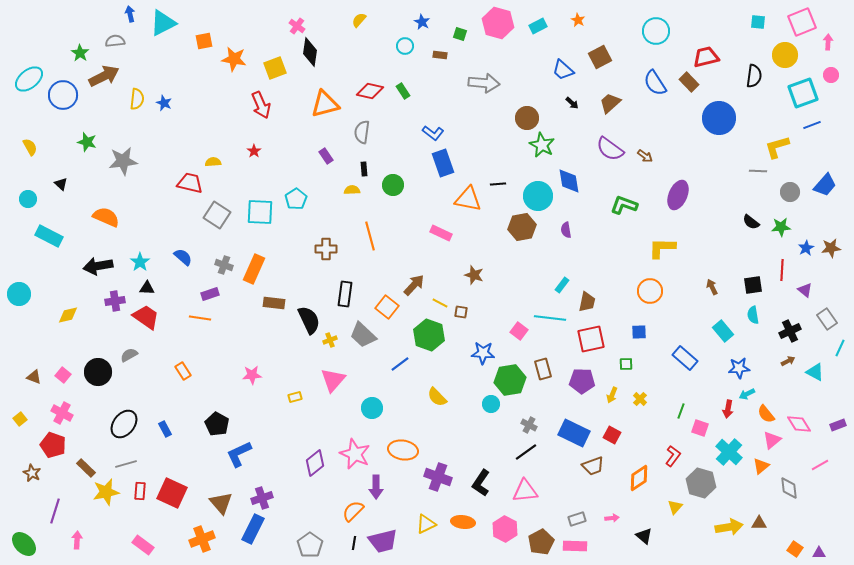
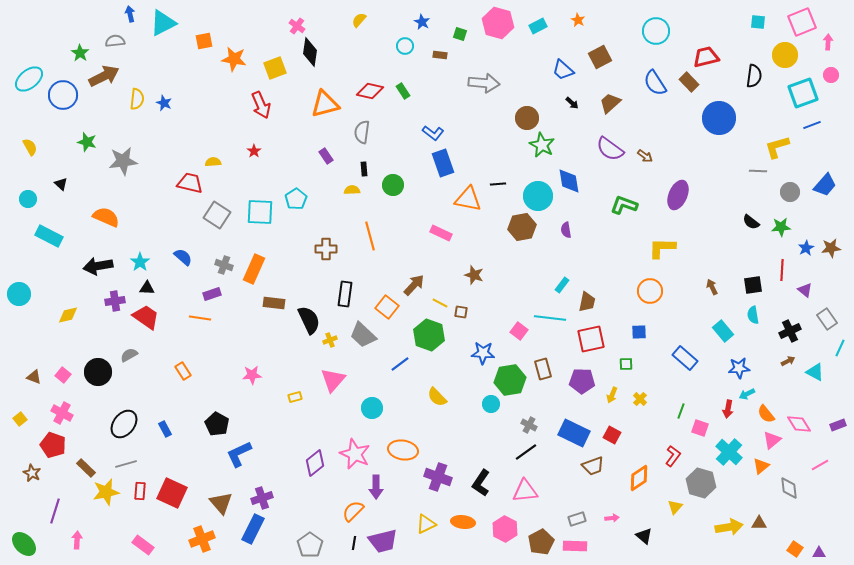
purple rectangle at (210, 294): moved 2 px right
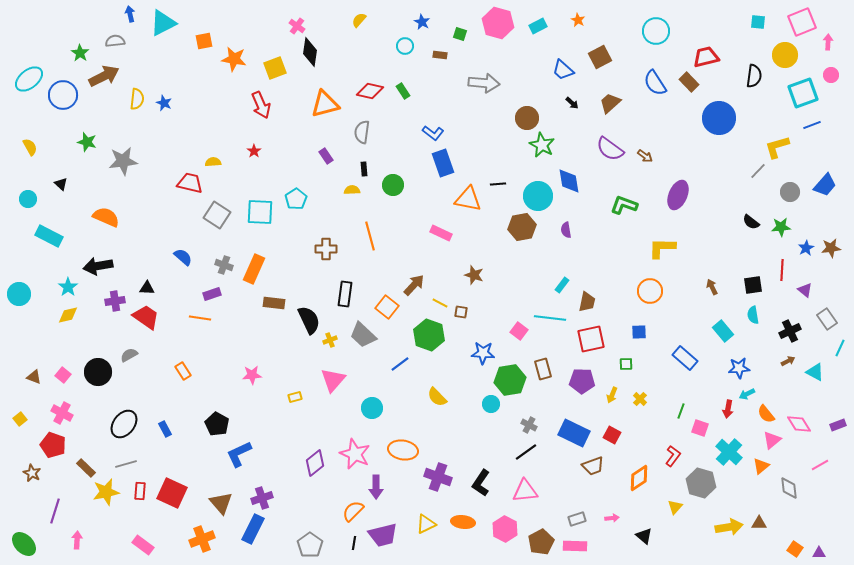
gray line at (758, 171): rotated 48 degrees counterclockwise
cyan star at (140, 262): moved 72 px left, 25 px down
purple trapezoid at (383, 541): moved 6 px up
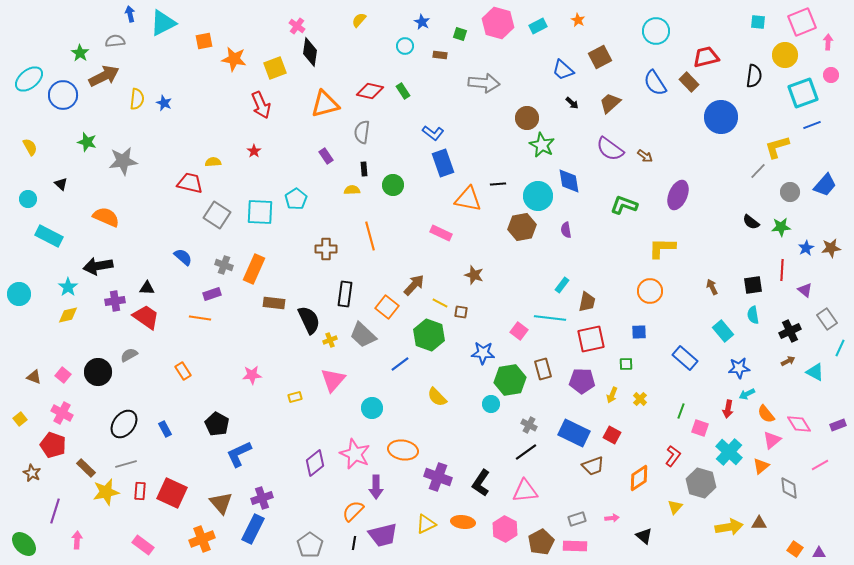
blue circle at (719, 118): moved 2 px right, 1 px up
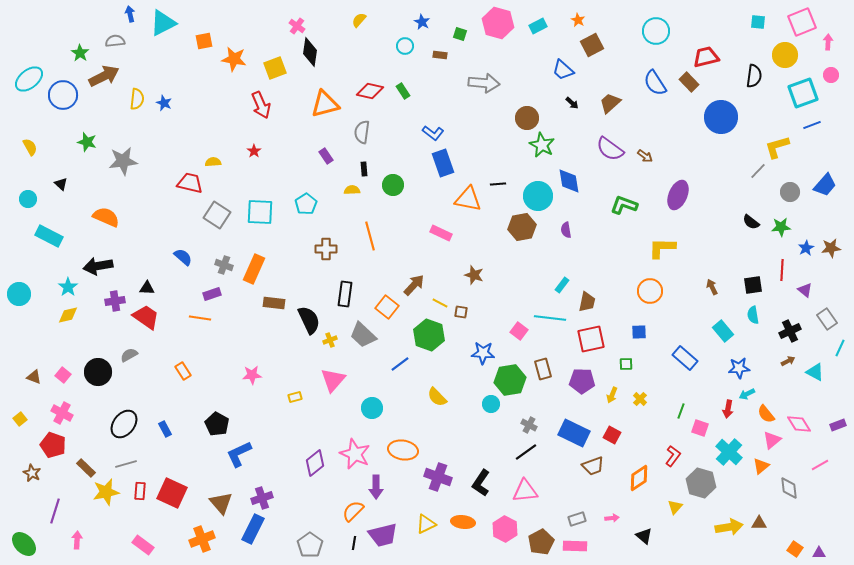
brown square at (600, 57): moved 8 px left, 12 px up
cyan pentagon at (296, 199): moved 10 px right, 5 px down
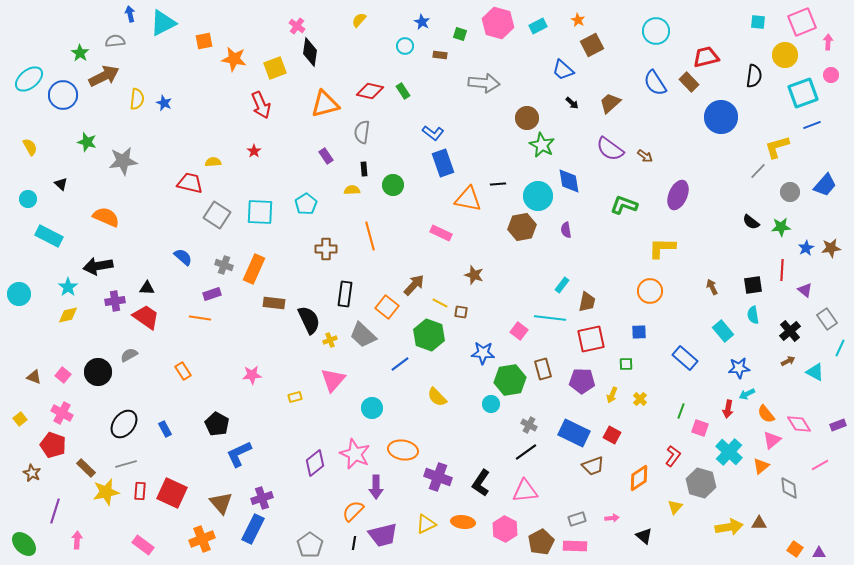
black cross at (790, 331): rotated 15 degrees counterclockwise
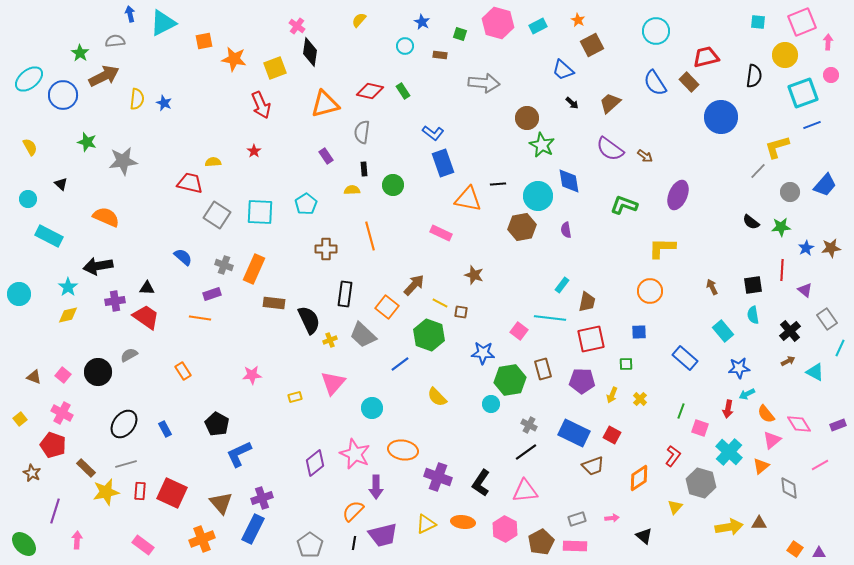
pink triangle at (333, 380): moved 3 px down
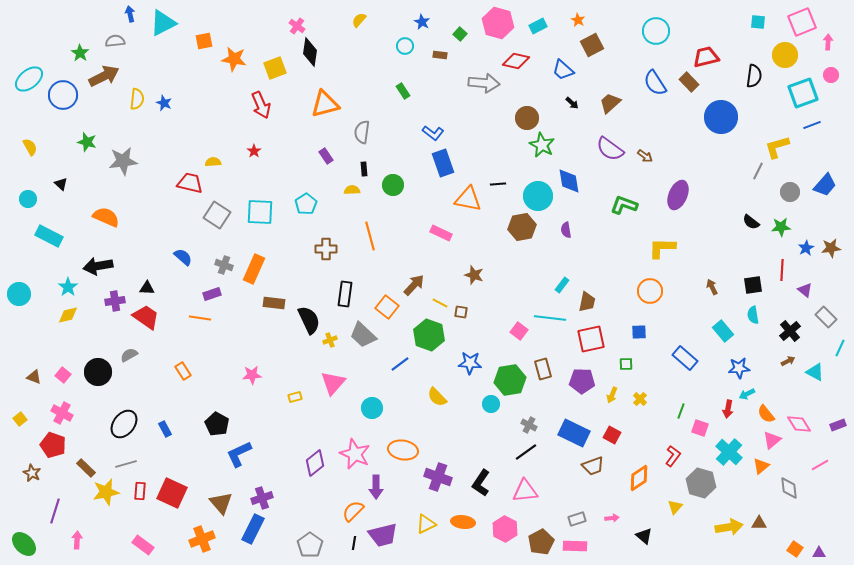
green square at (460, 34): rotated 24 degrees clockwise
red diamond at (370, 91): moved 146 px right, 30 px up
gray line at (758, 171): rotated 18 degrees counterclockwise
gray rectangle at (827, 319): moved 1 px left, 2 px up; rotated 10 degrees counterclockwise
blue star at (483, 353): moved 13 px left, 10 px down
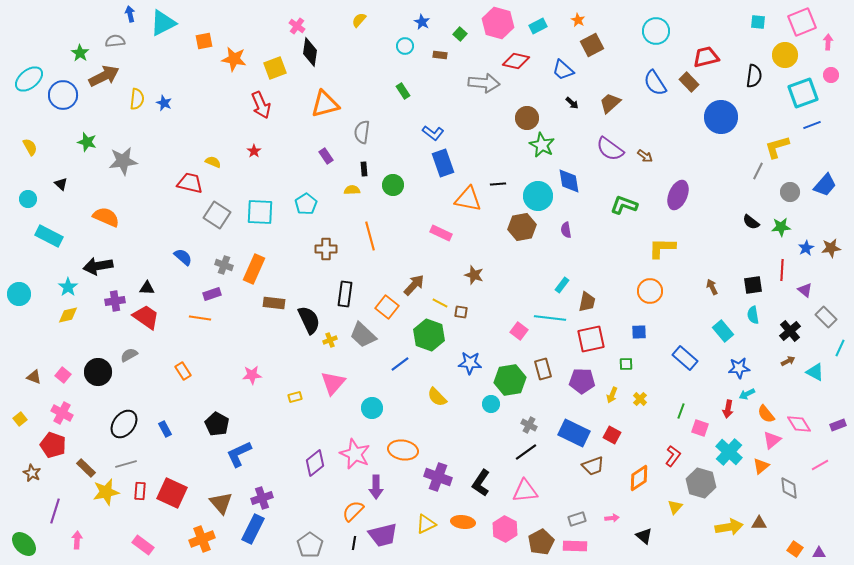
yellow semicircle at (213, 162): rotated 28 degrees clockwise
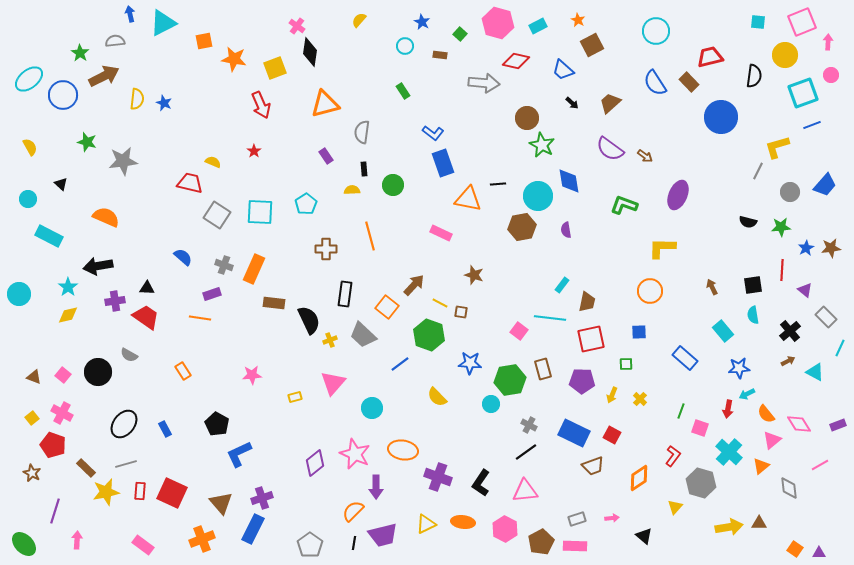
red trapezoid at (706, 57): moved 4 px right
black semicircle at (751, 222): moved 3 px left; rotated 24 degrees counterclockwise
gray semicircle at (129, 355): rotated 120 degrees counterclockwise
yellow square at (20, 419): moved 12 px right, 1 px up
